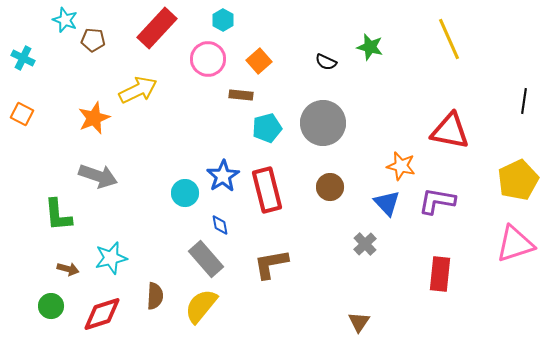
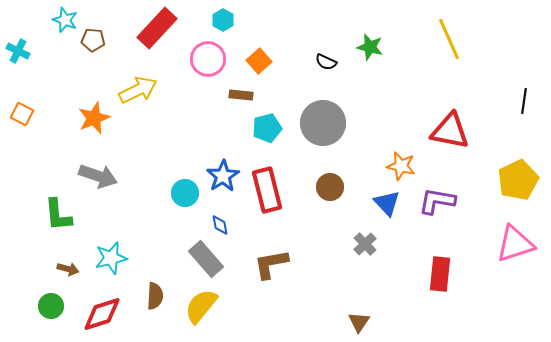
cyan cross at (23, 58): moved 5 px left, 7 px up
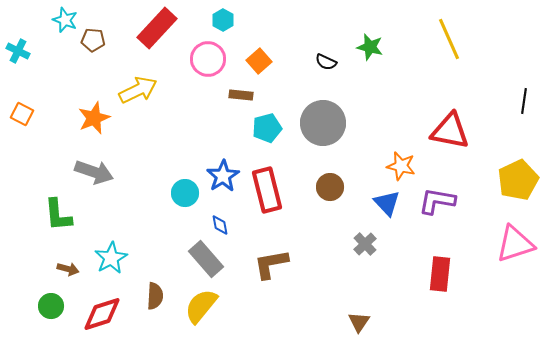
gray arrow at (98, 176): moved 4 px left, 4 px up
cyan star at (111, 258): rotated 16 degrees counterclockwise
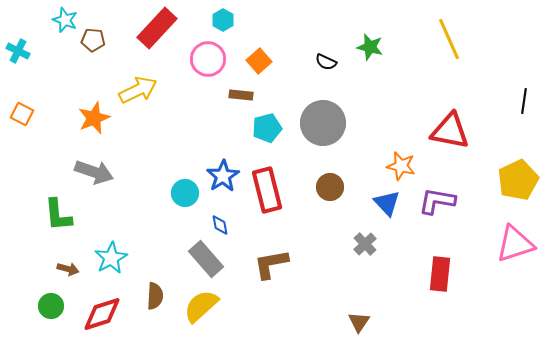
yellow semicircle at (201, 306): rotated 9 degrees clockwise
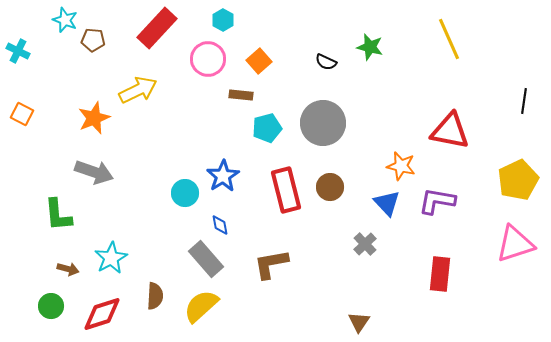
red rectangle at (267, 190): moved 19 px right
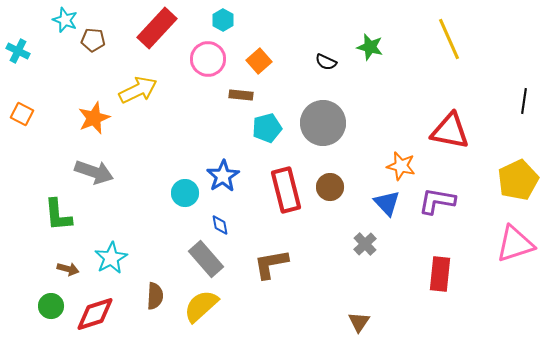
red diamond at (102, 314): moved 7 px left
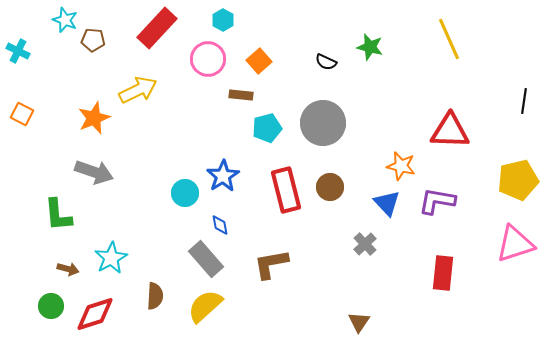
red triangle at (450, 131): rotated 9 degrees counterclockwise
yellow pentagon at (518, 180): rotated 12 degrees clockwise
red rectangle at (440, 274): moved 3 px right, 1 px up
yellow semicircle at (201, 306): moved 4 px right
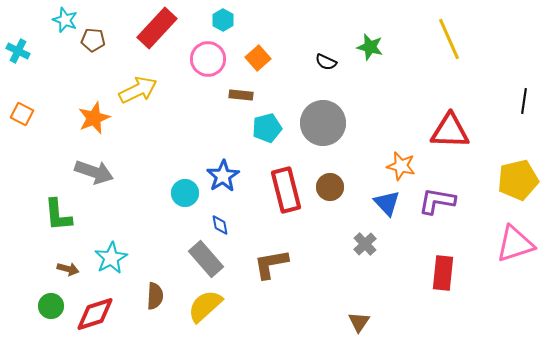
orange square at (259, 61): moved 1 px left, 3 px up
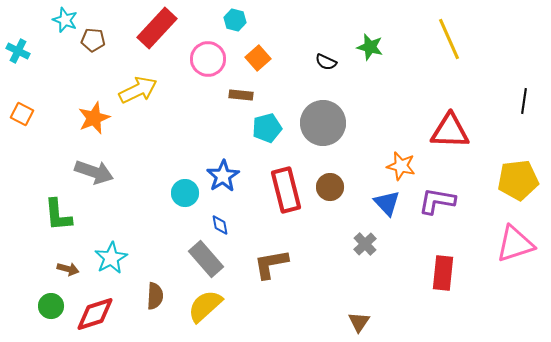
cyan hexagon at (223, 20): moved 12 px right; rotated 15 degrees counterclockwise
yellow pentagon at (518, 180): rotated 6 degrees clockwise
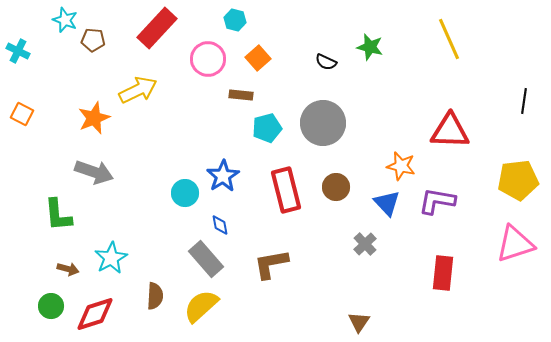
brown circle at (330, 187): moved 6 px right
yellow semicircle at (205, 306): moved 4 px left
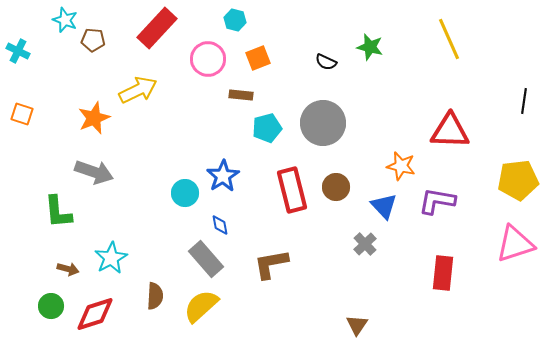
orange square at (258, 58): rotated 20 degrees clockwise
orange square at (22, 114): rotated 10 degrees counterclockwise
red rectangle at (286, 190): moved 6 px right
blue triangle at (387, 203): moved 3 px left, 3 px down
green L-shape at (58, 215): moved 3 px up
brown triangle at (359, 322): moved 2 px left, 3 px down
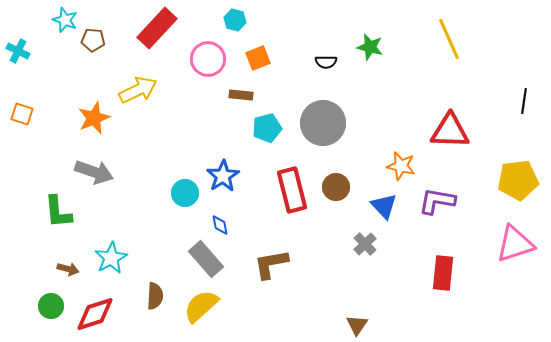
black semicircle at (326, 62): rotated 25 degrees counterclockwise
